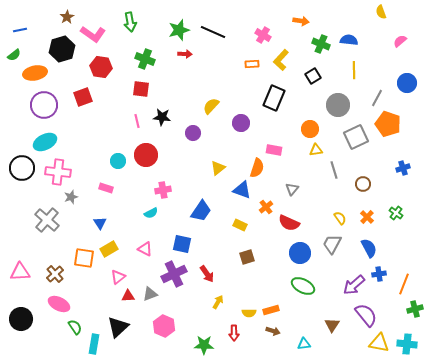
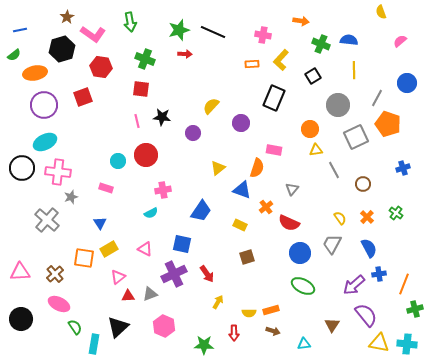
pink cross at (263, 35): rotated 21 degrees counterclockwise
gray line at (334, 170): rotated 12 degrees counterclockwise
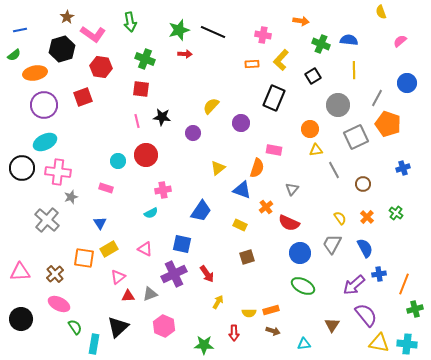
blue semicircle at (369, 248): moved 4 px left
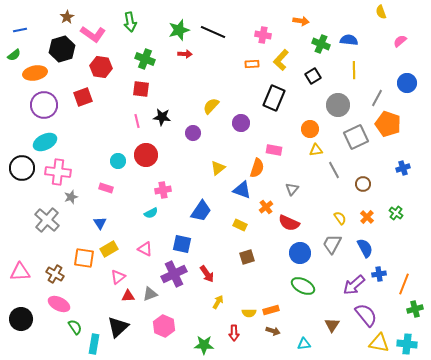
brown cross at (55, 274): rotated 18 degrees counterclockwise
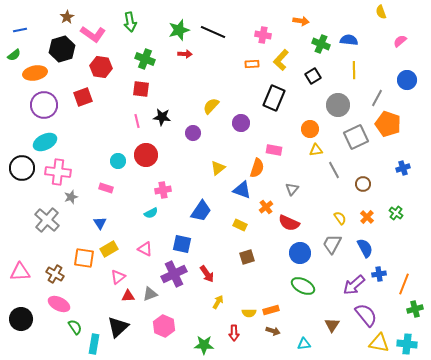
blue circle at (407, 83): moved 3 px up
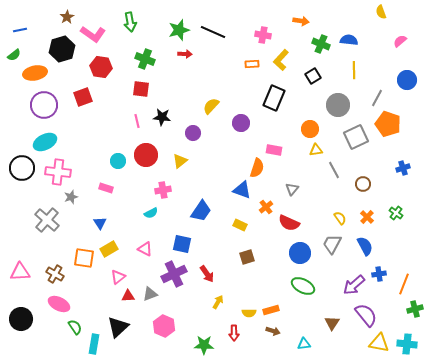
yellow triangle at (218, 168): moved 38 px left, 7 px up
blue semicircle at (365, 248): moved 2 px up
brown triangle at (332, 325): moved 2 px up
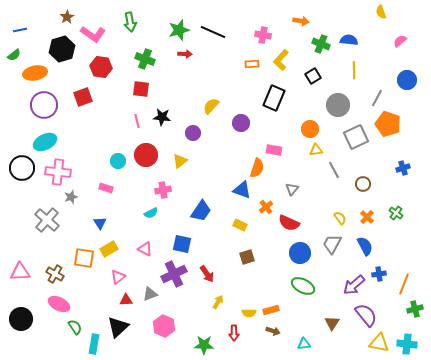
red triangle at (128, 296): moved 2 px left, 4 px down
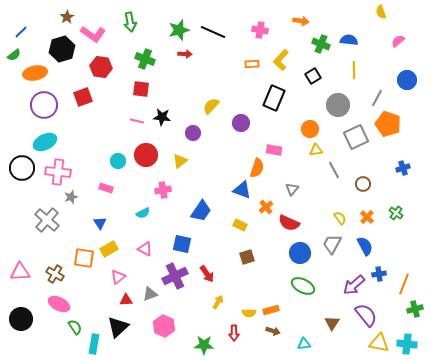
blue line at (20, 30): moved 1 px right, 2 px down; rotated 32 degrees counterclockwise
pink cross at (263, 35): moved 3 px left, 5 px up
pink semicircle at (400, 41): moved 2 px left
pink line at (137, 121): rotated 64 degrees counterclockwise
cyan semicircle at (151, 213): moved 8 px left
purple cross at (174, 274): moved 1 px right, 2 px down
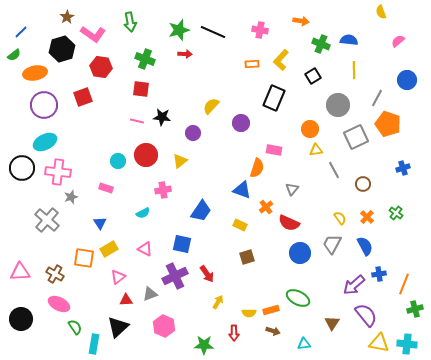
green ellipse at (303, 286): moved 5 px left, 12 px down
